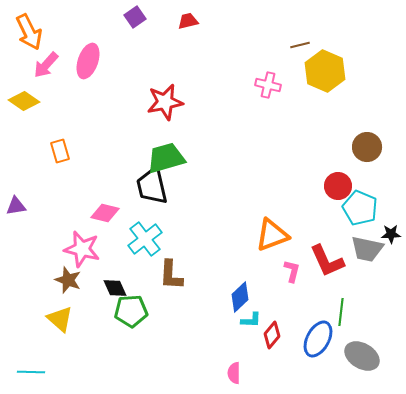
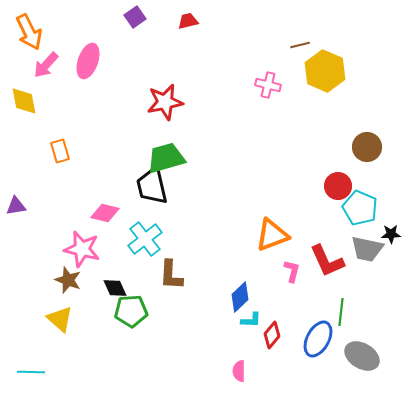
yellow diamond: rotated 44 degrees clockwise
pink semicircle: moved 5 px right, 2 px up
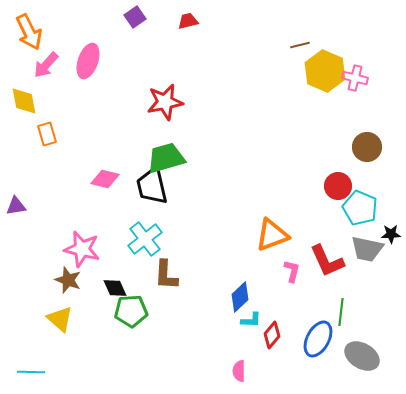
pink cross: moved 87 px right, 7 px up
orange rectangle: moved 13 px left, 17 px up
pink diamond: moved 34 px up
brown L-shape: moved 5 px left
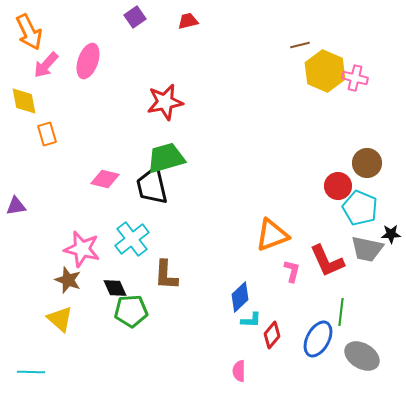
brown circle: moved 16 px down
cyan cross: moved 13 px left
